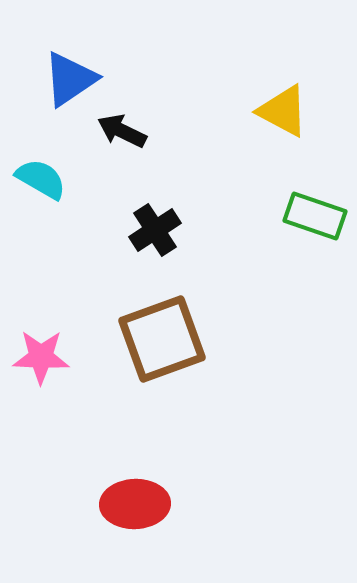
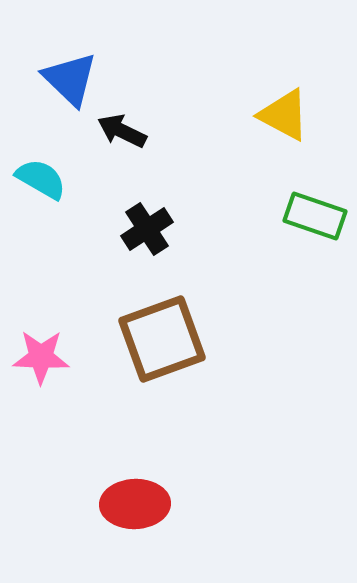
blue triangle: rotated 42 degrees counterclockwise
yellow triangle: moved 1 px right, 4 px down
black cross: moved 8 px left, 1 px up
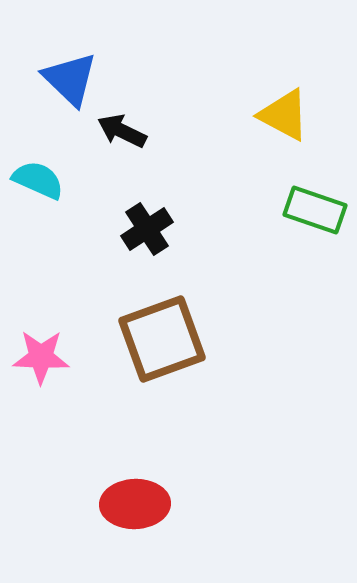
cyan semicircle: moved 3 px left, 1 px down; rotated 6 degrees counterclockwise
green rectangle: moved 6 px up
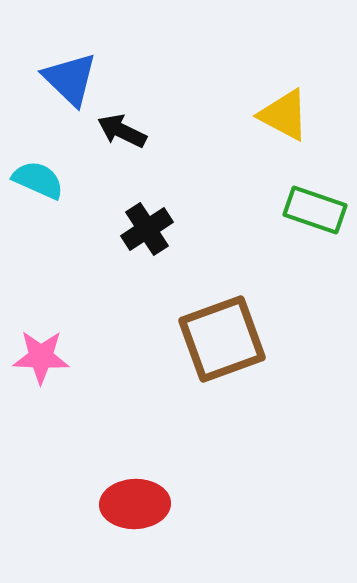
brown square: moved 60 px right
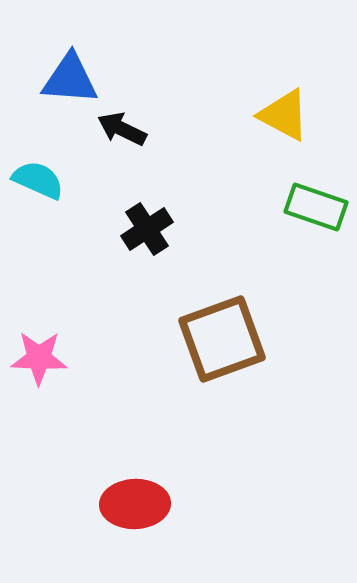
blue triangle: rotated 40 degrees counterclockwise
black arrow: moved 2 px up
green rectangle: moved 1 px right, 3 px up
pink star: moved 2 px left, 1 px down
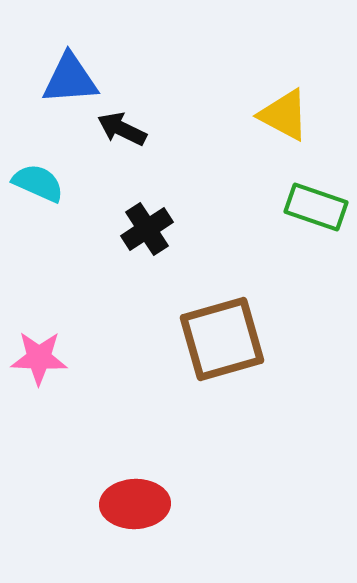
blue triangle: rotated 8 degrees counterclockwise
cyan semicircle: moved 3 px down
brown square: rotated 4 degrees clockwise
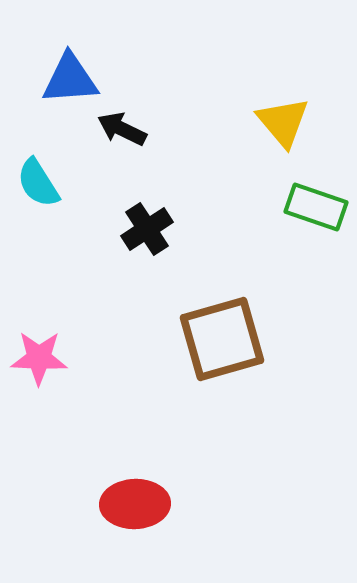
yellow triangle: moved 1 px left, 7 px down; rotated 22 degrees clockwise
cyan semicircle: rotated 146 degrees counterclockwise
